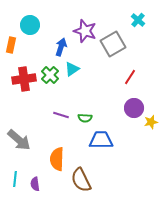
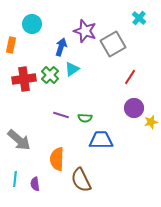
cyan cross: moved 1 px right, 2 px up
cyan circle: moved 2 px right, 1 px up
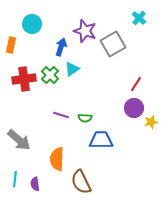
red line: moved 6 px right, 7 px down
brown semicircle: moved 2 px down
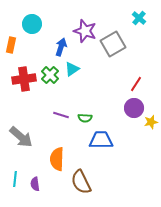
gray arrow: moved 2 px right, 3 px up
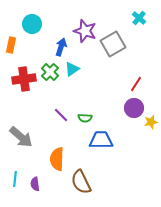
green cross: moved 3 px up
purple line: rotated 28 degrees clockwise
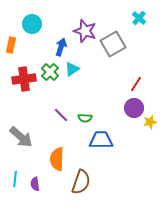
yellow star: moved 1 px left
brown semicircle: rotated 135 degrees counterclockwise
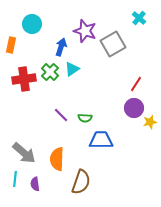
gray arrow: moved 3 px right, 16 px down
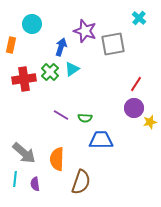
gray square: rotated 20 degrees clockwise
purple line: rotated 14 degrees counterclockwise
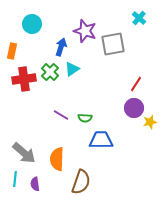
orange rectangle: moved 1 px right, 6 px down
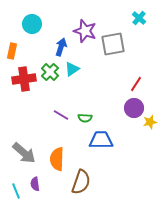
cyan line: moved 1 px right, 12 px down; rotated 28 degrees counterclockwise
